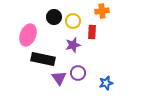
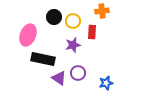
purple triangle: rotated 21 degrees counterclockwise
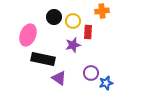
red rectangle: moved 4 px left
purple circle: moved 13 px right
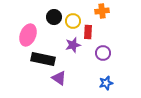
purple circle: moved 12 px right, 20 px up
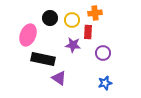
orange cross: moved 7 px left, 2 px down
black circle: moved 4 px left, 1 px down
yellow circle: moved 1 px left, 1 px up
purple star: rotated 21 degrees clockwise
blue star: moved 1 px left
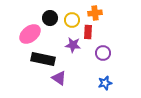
pink ellipse: moved 2 px right, 1 px up; rotated 30 degrees clockwise
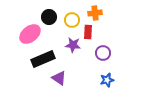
black circle: moved 1 px left, 1 px up
black rectangle: rotated 35 degrees counterclockwise
blue star: moved 2 px right, 3 px up
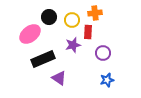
purple star: rotated 21 degrees counterclockwise
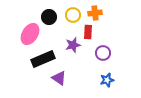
yellow circle: moved 1 px right, 5 px up
pink ellipse: rotated 20 degrees counterclockwise
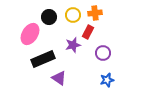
red rectangle: rotated 24 degrees clockwise
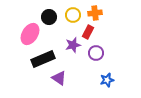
purple circle: moved 7 px left
